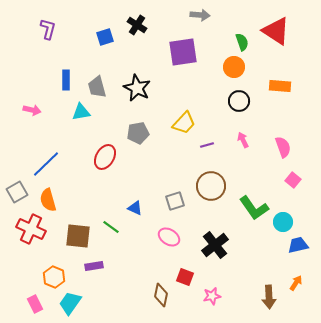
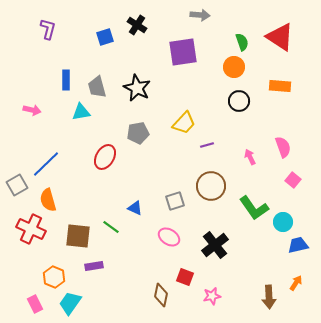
red triangle at (276, 31): moved 4 px right, 6 px down
pink arrow at (243, 140): moved 7 px right, 17 px down
gray square at (17, 192): moved 7 px up
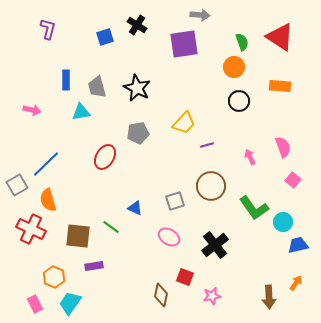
purple square at (183, 52): moved 1 px right, 8 px up
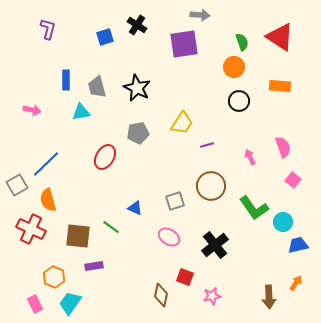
yellow trapezoid at (184, 123): moved 2 px left; rotated 10 degrees counterclockwise
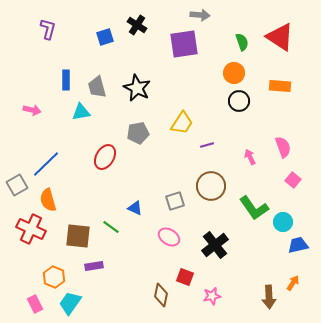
orange circle at (234, 67): moved 6 px down
orange arrow at (296, 283): moved 3 px left
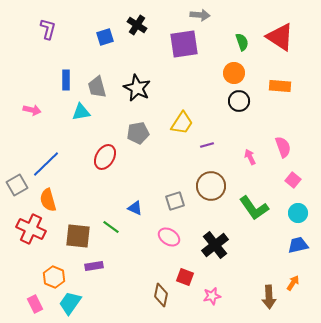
cyan circle at (283, 222): moved 15 px right, 9 px up
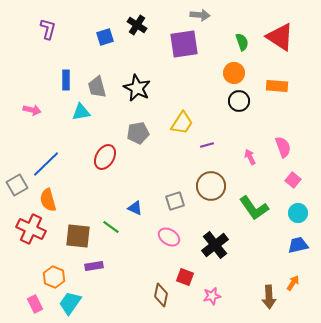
orange rectangle at (280, 86): moved 3 px left
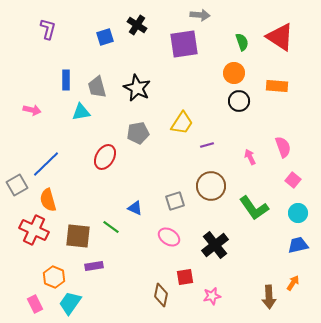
red cross at (31, 229): moved 3 px right, 1 px down
red square at (185, 277): rotated 30 degrees counterclockwise
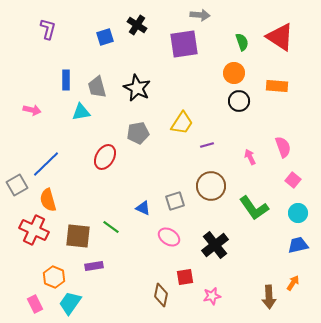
blue triangle at (135, 208): moved 8 px right
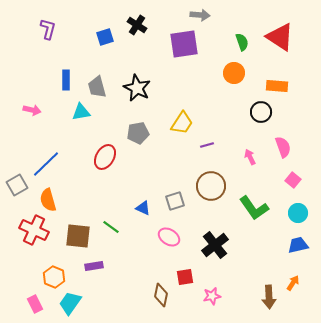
black circle at (239, 101): moved 22 px right, 11 px down
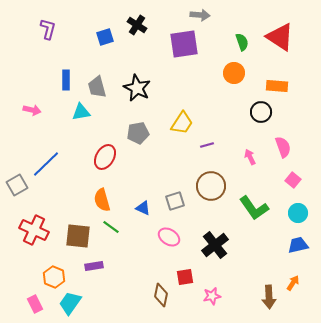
orange semicircle at (48, 200): moved 54 px right
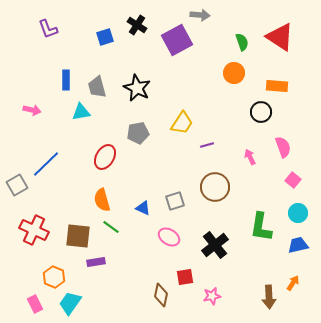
purple L-shape at (48, 29): rotated 145 degrees clockwise
purple square at (184, 44): moved 7 px left, 4 px up; rotated 20 degrees counterclockwise
brown circle at (211, 186): moved 4 px right, 1 px down
green L-shape at (254, 208): moved 7 px right, 19 px down; rotated 44 degrees clockwise
purple rectangle at (94, 266): moved 2 px right, 4 px up
